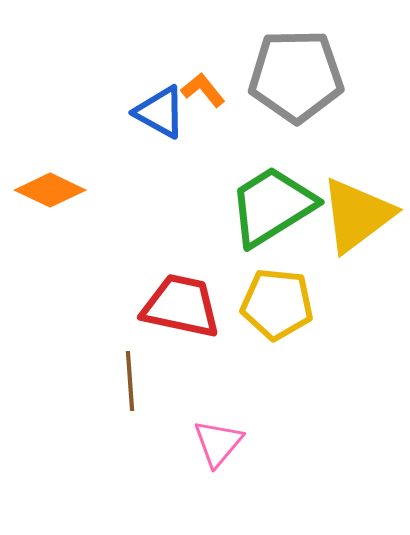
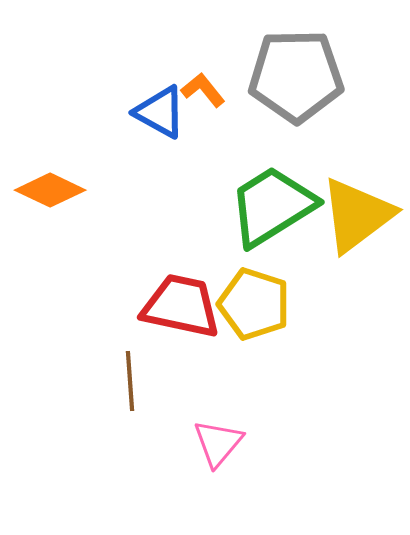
yellow pentagon: moved 23 px left; rotated 12 degrees clockwise
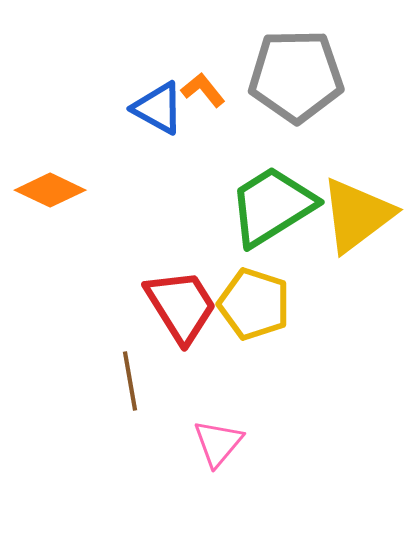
blue triangle: moved 2 px left, 4 px up
red trapezoid: rotated 46 degrees clockwise
brown line: rotated 6 degrees counterclockwise
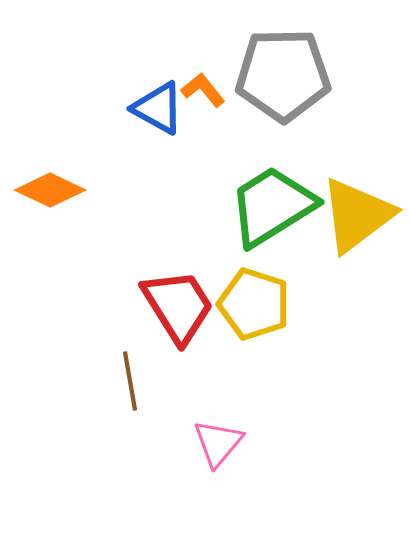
gray pentagon: moved 13 px left, 1 px up
red trapezoid: moved 3 px left
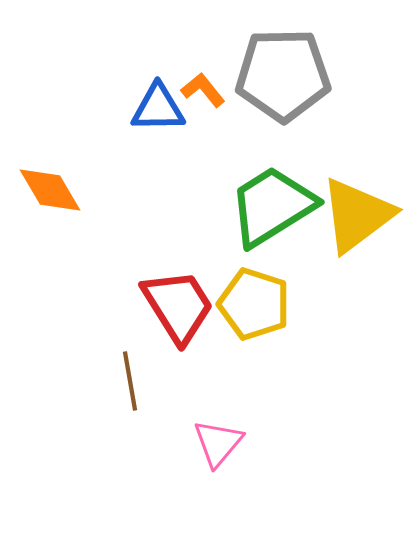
blue triangle: rotated 30 degrees counterclockwise
orange diamond: rotated 34 degrees clockwise
